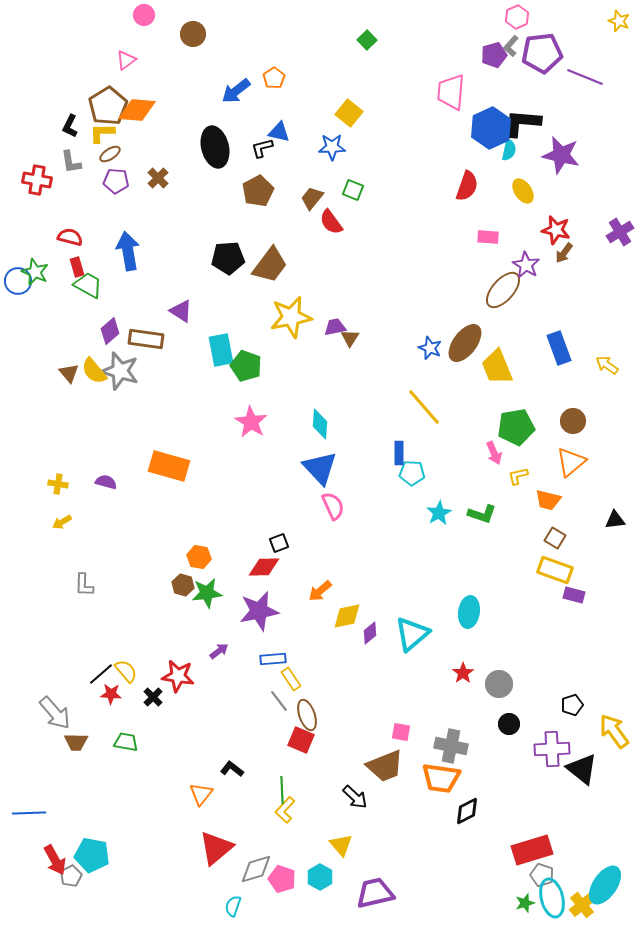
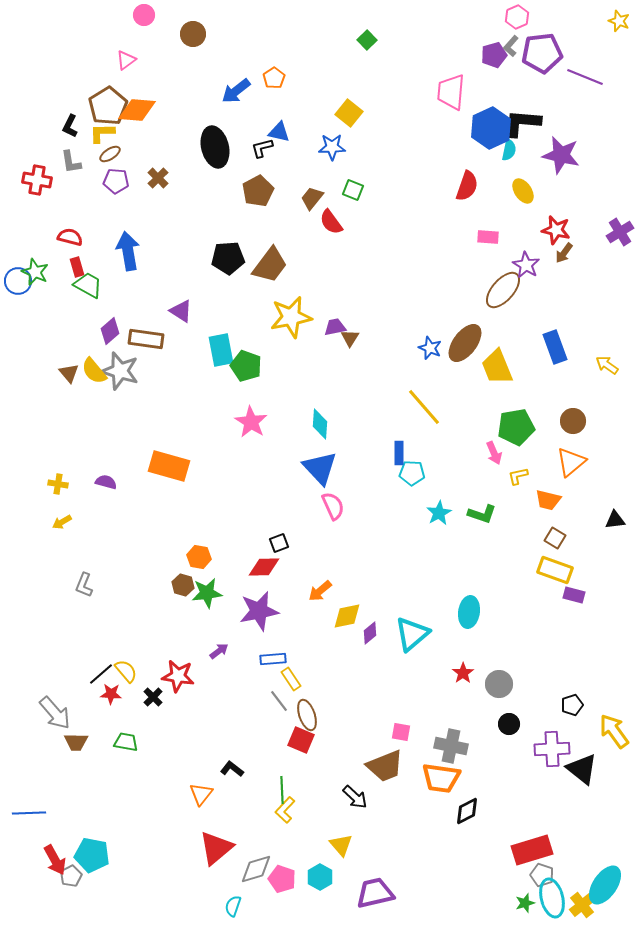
blue rectangle at (559, 348): moved 4 px left, 1 px up
gray L-shape at (84, 585): rotated 20 degrees clockwise
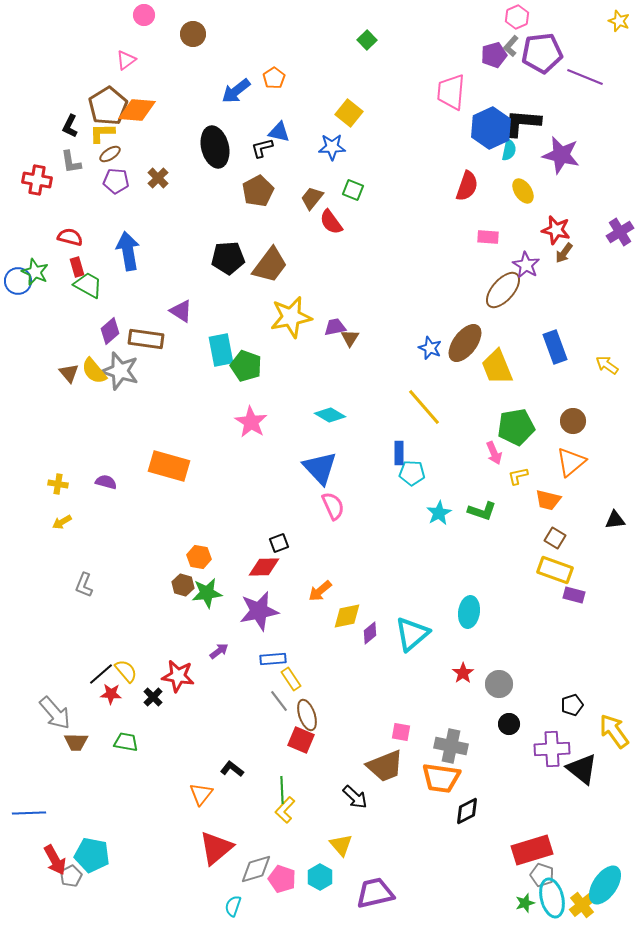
cyan diamond at (320, 424): moved 10 px right, 9 px up; rotated 64 degrees counterclockwise
green L-shape at (482, 514): moved 3 px up
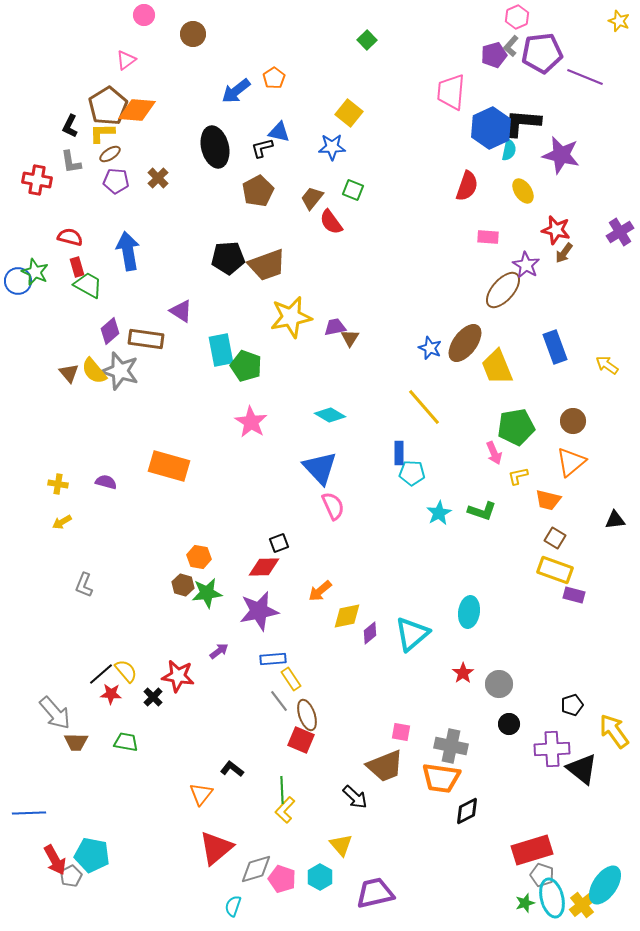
brown trapezoid at (270, 265): moved 3 px left; rotated 33 degrees clockwise
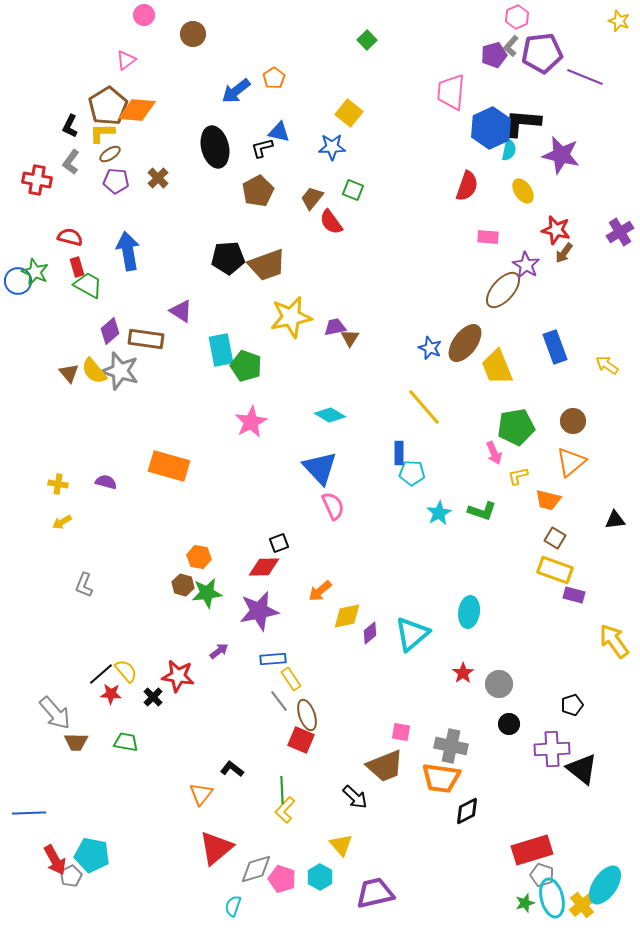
gray L-shape at (71, 162): rotated 45 degrees clockwise
pink star at (251, 422): rotated 12 degrees clockwise
yellow arrow at (614, 731): moved 90 px up
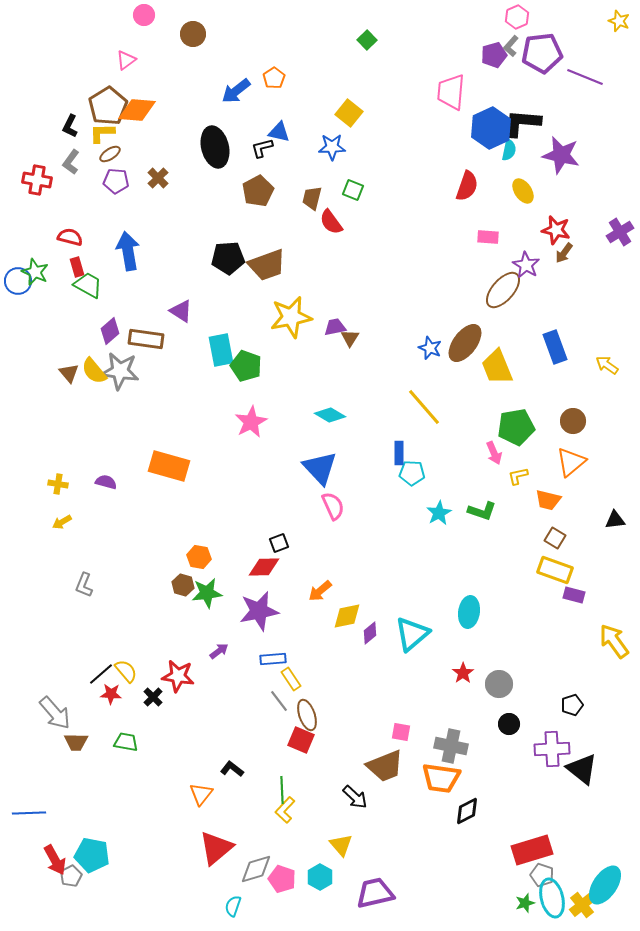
brown trapezoid at (312, 198): rotated 25 degrees counterclockwise
gray star at (120, 371): rotated 9 degrees counterclockwise
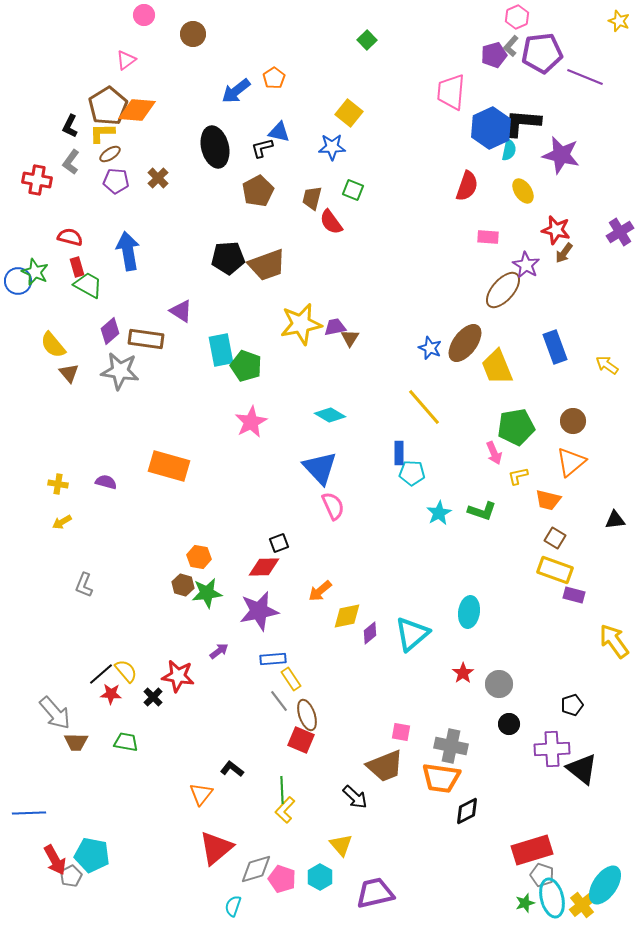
yellow star at (291, 317): moved 10 px right, 7 px down
yellow semicircle at (94, 371): moved 41 px left, 26 px up
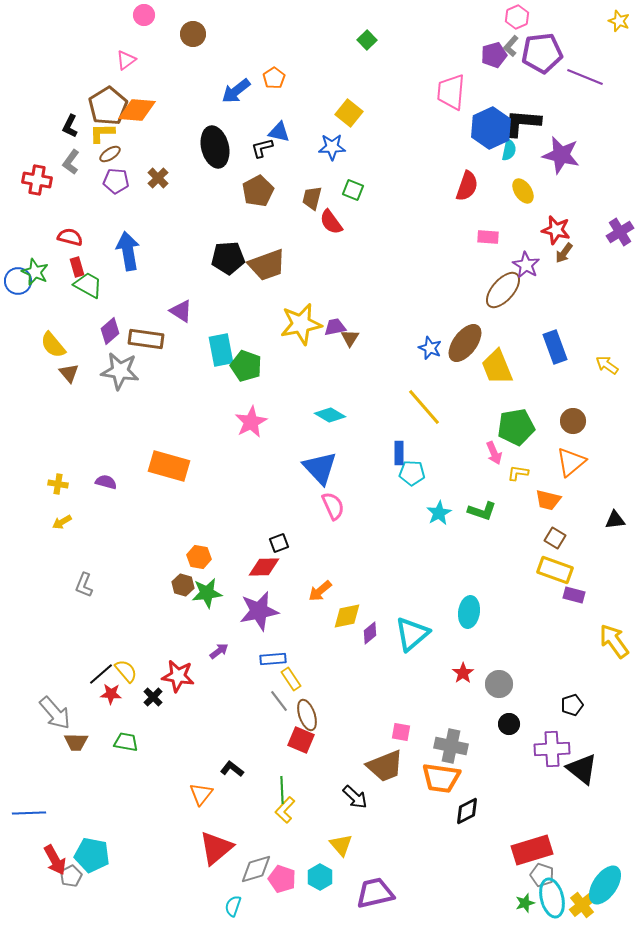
yellow L-shape at (518, 476): moved 3 px up; rotated 20 degrees clockwise
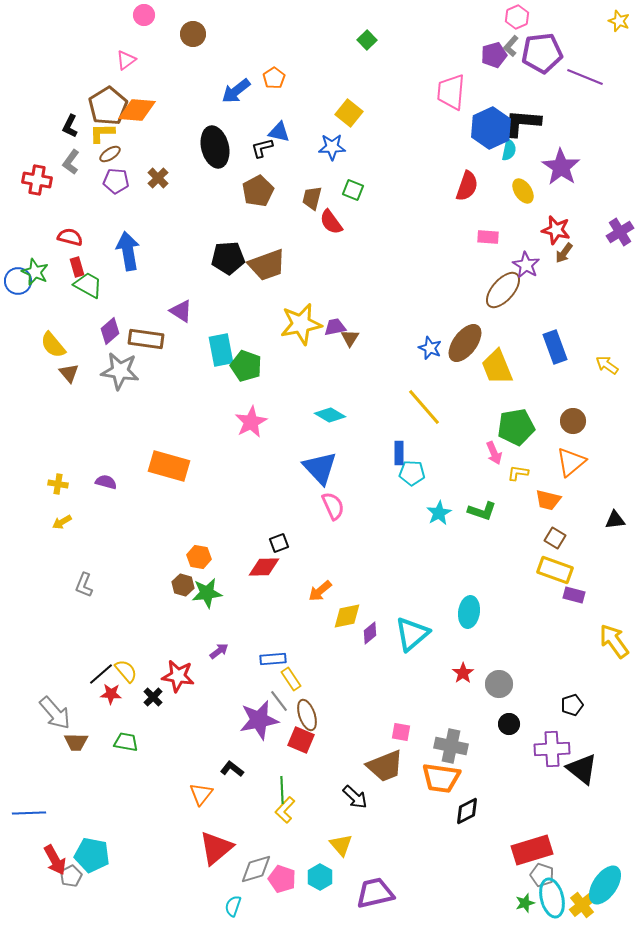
purple star at (561, 155): moved 12 px down; rotated 21 degrees clockwise
purple star at (259, 611): moved 109 px down
